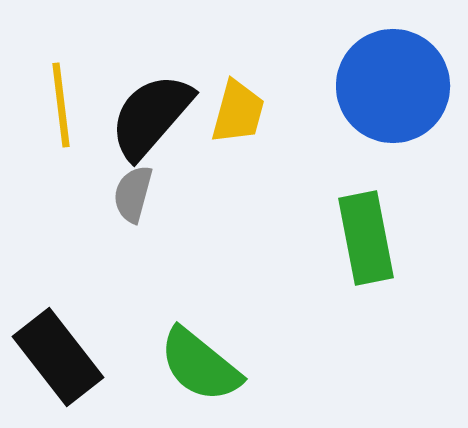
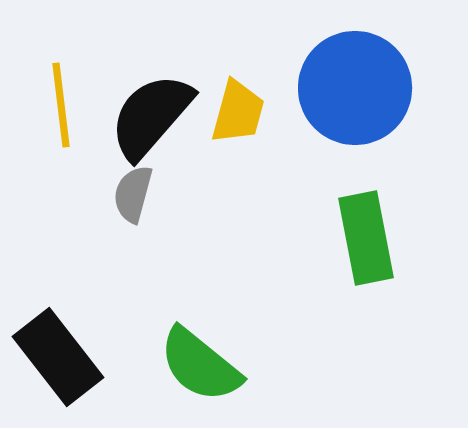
blue circle: moved 38 px left, 2 px down
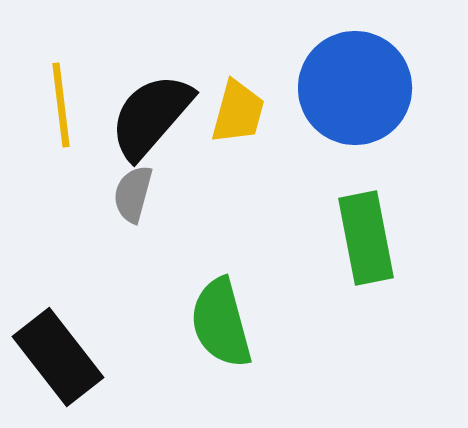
green semicircle: moved 21 px right, 42 px up; rotated 36 degrees clockwise
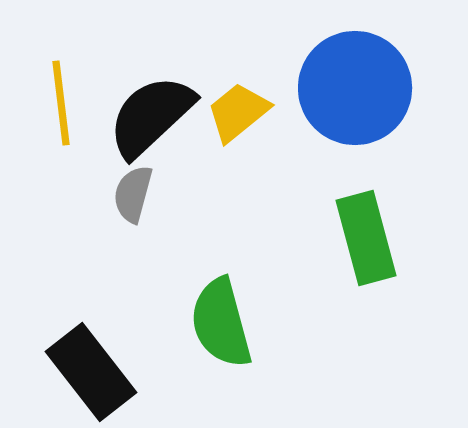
yellow line: moved 2 px up
yellow trapezoid: rotated 144 degrees counterclockwise
black semicircle: rotated 6 degrees clockwise
green rectangle: rotated 4 degrees counterclockwise
black rectangle: moved 33 px right, 15 px down
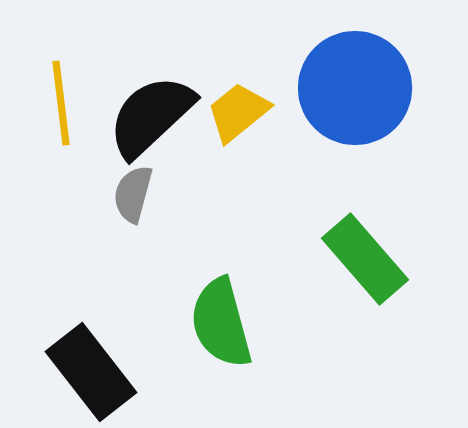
green rectangle: moved 1 px left, 21 px down; rotated 26 degrees counterclockwise
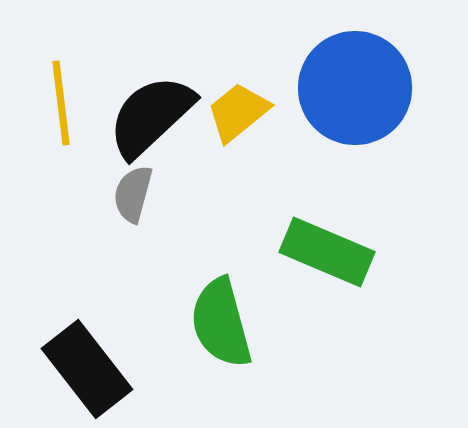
green rectangle: moved 38 px left, 7 px up; rotated 26 degrees counterclockwise
black rectangle: moved 4 px left, 3 px up
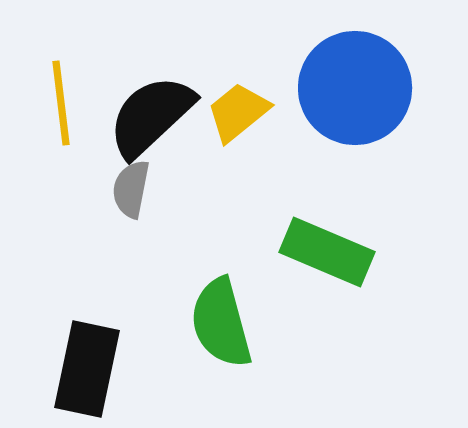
gray semicircle: moved 2 px left, 5 px up; rotated 4 degrees counterclockwise
black rectangle: rotated 50 degrees clockwise
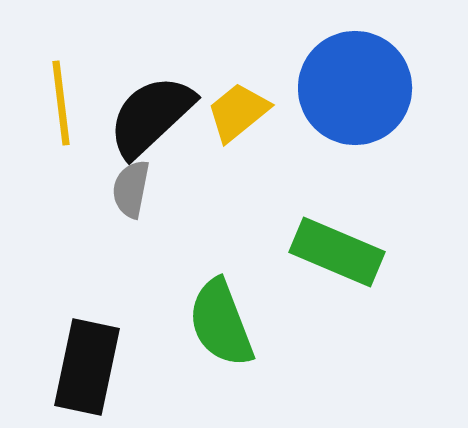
green rectangle: moved 10 px right
green semicircle: rotated 6 degrees counterclockwise
black rectangle: moved 2 px up
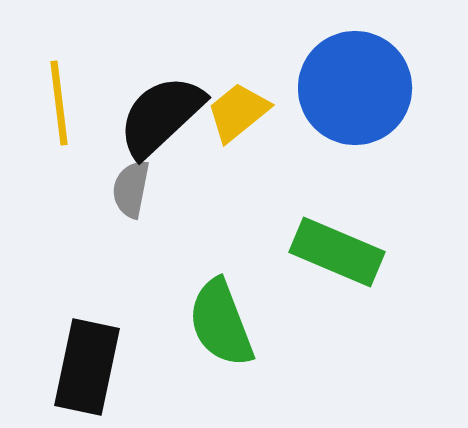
yellow line: moved 2 px left
black semicircle: moved 10 px right
